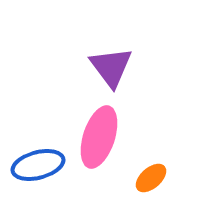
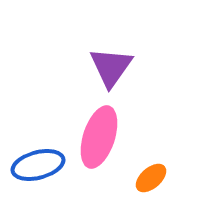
purple triangle: rotated 12 degrees clockwise
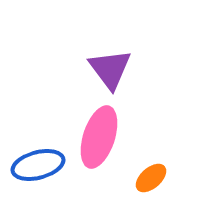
purple triangle: moved 1 px left, 2 px down; rotated 12 degrees counterclockwise
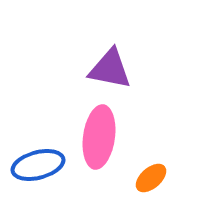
purple triangle: rotated 42 degrees counterclockwise
pink ellipse: rotated 10 degrees counterclockwise
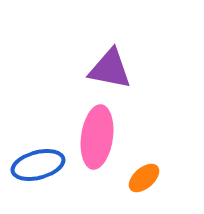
pink ellipse: moved 2 px left
orange ellipse: moved 7 px left
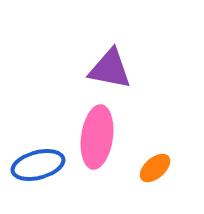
orange ellipse: moved 11 px right, 10 px up
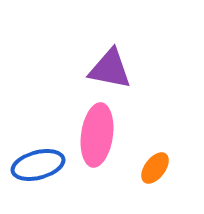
pink ellipse: moved 2 px up
orange ellipse: rotated 12 degrees counterclockwise
